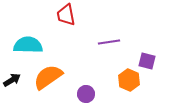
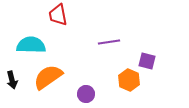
red trapezoid: moved 8 px left
cyan semicircle: moved 3 px right
black arrow: rotated 108 degrees clockwise
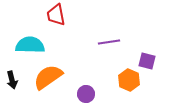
red trapezoid: moved 2 px left
cyan semicircle: moved 1 px left
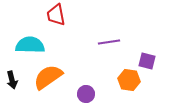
orange hexagon: rotated 15 degrees counterclockwise
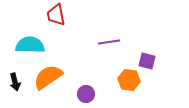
black arrow: moved 3 px right, 2 px down
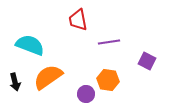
red trapezoid: moved 22 px right, 5 px down
cyan semicircle: rotated 20 degrees clockwise
purple square: rotated 12 degrees clockwise
orange hexagon: moved 21 px left
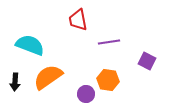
black arrow: rotated 18 degrees clockwise
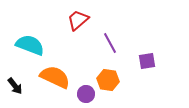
red trapezoid: rotated 60 degrees clockwise
purple line: moved 1 px right, 1 px down; rotated 70 degrees clockwise
purple square: rotated 36 degrees counterclockwise
orange semicircle: moved 7 px right; rotated 60 degrees clockwise
black arrow: moved 4 px down; rotated 42 degrees counterclockwise
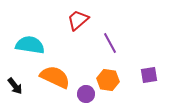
cyan semicircle: rotated 12 degrees counterclockwise
purple square: moved 2 px right, 14 px down
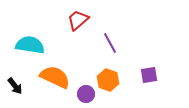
orange hexagon: rotated 10 degrees clockwise
